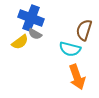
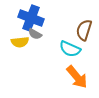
yellow semicircle: rotated 30 degrees clockwise
cyan semicircle: rotated 10 degrees clockwise
orange arrow: rotated 20 degrees counterclockwise
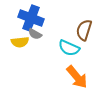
cyan semicircle: moved 1 px left, 1 px up
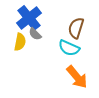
blue cross: moved 2 px left; rotated 30 degrees clockwise
brown semicircle: moved 8 px left, 2 px up
gray semicircle: rotated 16 degrees clockwise
yellow semicircle: rotated 72 degrees counterclockwise
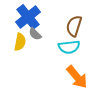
blue cross: moved 1 px left, 1 px up
brown semicircle: moved 2 px left, 2 px up
cyan semicircle: moved 1 px up; rotated 30 degrees counterclockwise
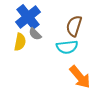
cyan semicircle: moved 2 px left
orange arrow: moved 3 px right
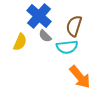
blue cross: moved 11 px right, 1 px up; rotated 10 degrees counterclockwise
gray semicircle: moved 10 px right, 2 px down
yellow semicircle: rotated 12 degrees clockwise
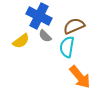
blue cross: rotated 15 degrees counterclockwise
brown semicircle: rotated 50 degrees clockwise
yellow semicircle: moved 1 px right, 1 px up; rotated 30 degrees clockwise
cyan semicircle: rotated 105 degrees clockwise
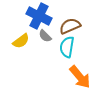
brown semicircle: moved 4 px left
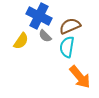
yellow semicircle: rotated 18 degrees counterclockwise
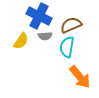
brown semicircle: moved 1 px right, 1 px up
gray semicircle: rotated 48 degrees counterclockwise
